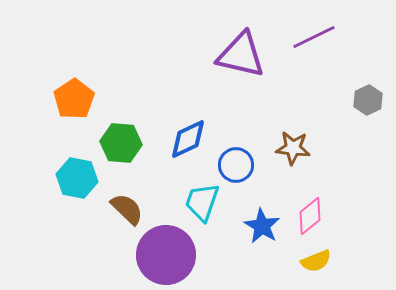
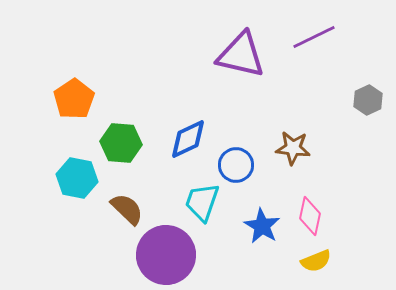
pink diamond: rotated 39 degrees counterclockwise
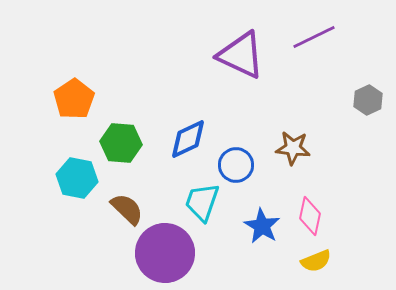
purple triangle: rotated 12 degrees clockwise
purple circle: moved 1 px left, 2 px up
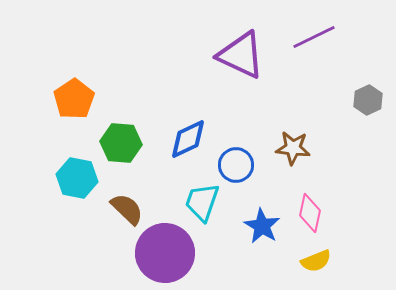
pink diamond: moved 3 px up
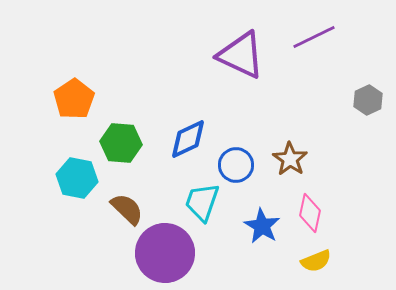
brown star: moved 3 px left, 11 px down; rotated 28 degrees clockwise
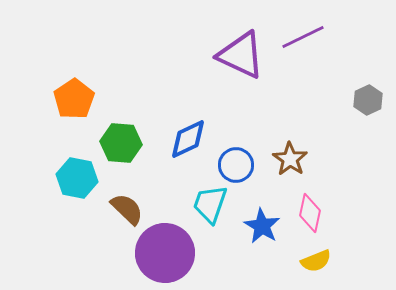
purple line: moved 11 px left
cyan trapezoid: moved 8 px right, 2 px down
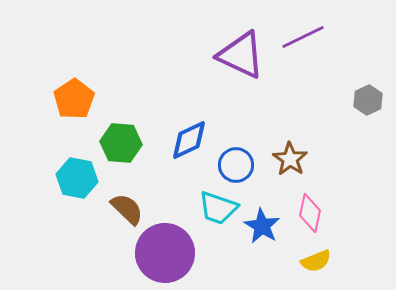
blue diamond: moved 1 px right, 1 px down
cyan trapezoid: moved 8 px right, 4 px down; rotated 90 degrees counterclockwise
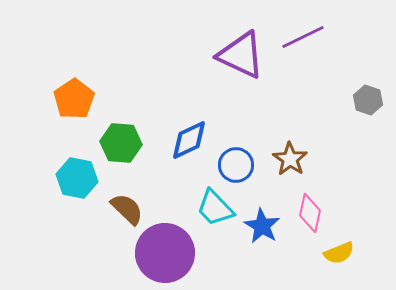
gray hexagon: rotated 16 degrees counterclockwise
cyan trapezoid: moved 3 px left; rotated 27 degrees clockwise
yellow semicircle: moved 23 px right, 8 px up
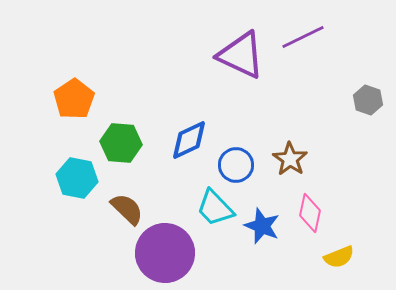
blue star: rotated 9 degrees counterclockwise
yellow semicircle: moved 4 px down
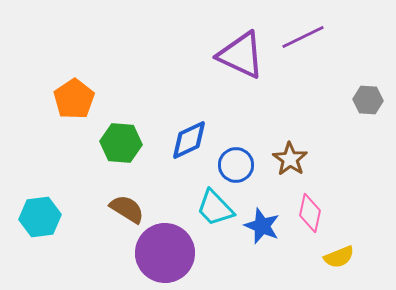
gray hexagon: rotated 16 degrees counterclockwise
cyan hexagon: moved 37 px left, 39 px down; rotated 18 degrees counterclockwise
brown semicircle: rotated 12 degrees counterclockwise
